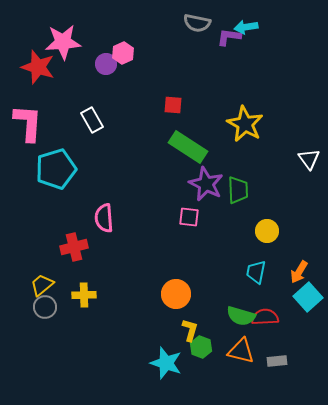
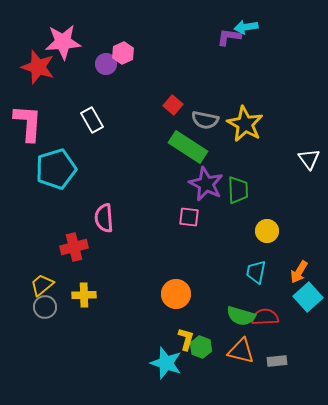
gray semicircle: moved 8 px right, 97 px down
red square: rotated 36 degrees clockwise
yellow L-shape: moved 4 px left, 9 px down
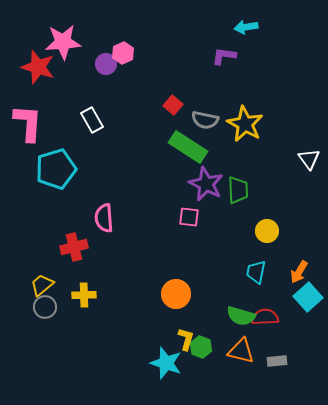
purple L-shape: moved 5 px left, 19 px down
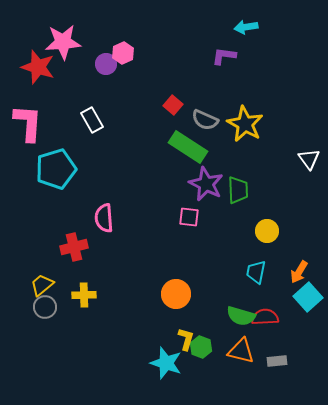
gray semicircle: rotated 12 degrees clockwise
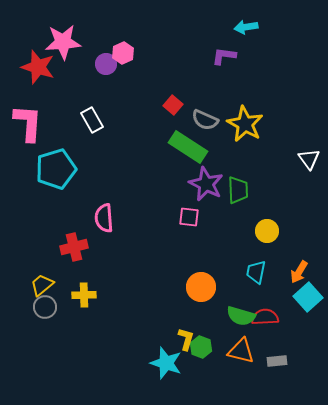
orange circle: moved 25 px right, 7 px up
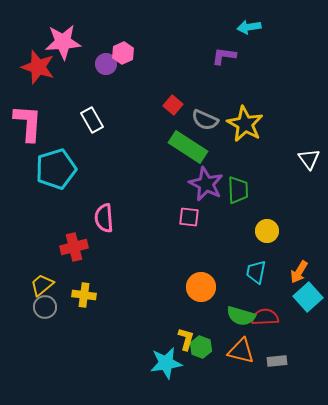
cyan arrow: moved 3 px right
yellow cross: rotated 10 degrees clockwise
cyan star: rotated 28 degrees counterclockwise
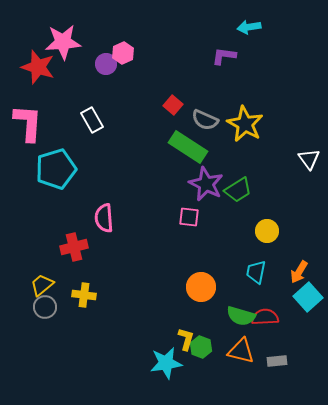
green trapezoid: rotated 60 degrees clockwise
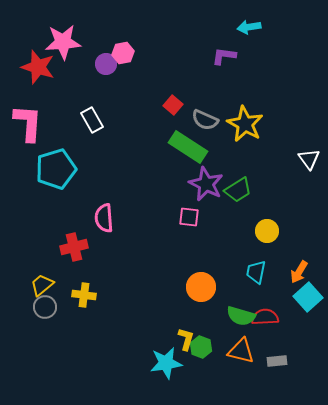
pink hexagon: rotated 15 degrees clockwise
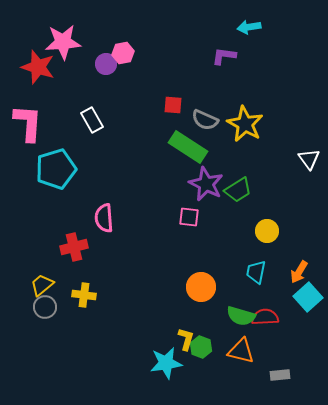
red square: rotated 36 degrees counterclockwise
gray rectangle: moved 3 px right, 14 px down
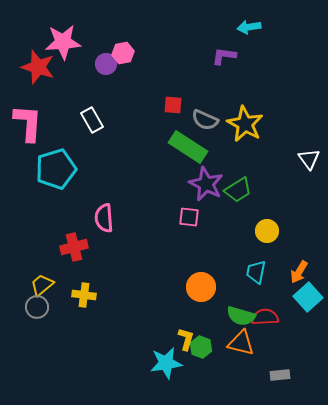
gray circle: moved 8 px left
orange triangle: moved 8 px up
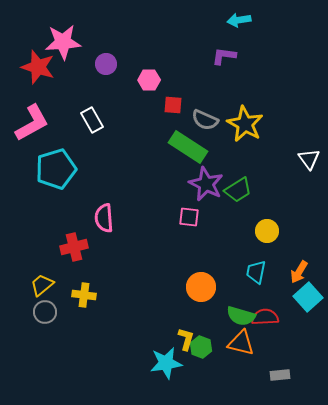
cyan arrow: moved 10 px left, 7 px up
pink hexagon: moved 26 px right, 27 px down; rotated 10 degrees clockwise
pink L-shape: moved 4 px right; rotated 57 degrees clockwise
gray circle: moved 8 px right, 5 px down
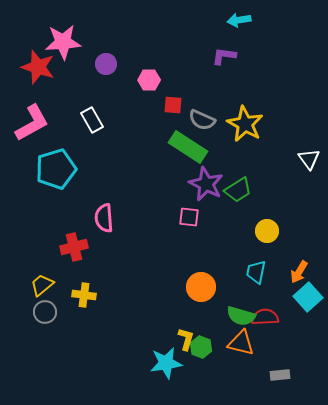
gray semicircle: moved 3 px left
